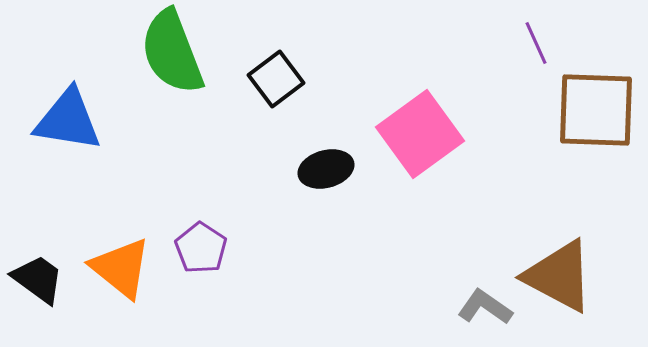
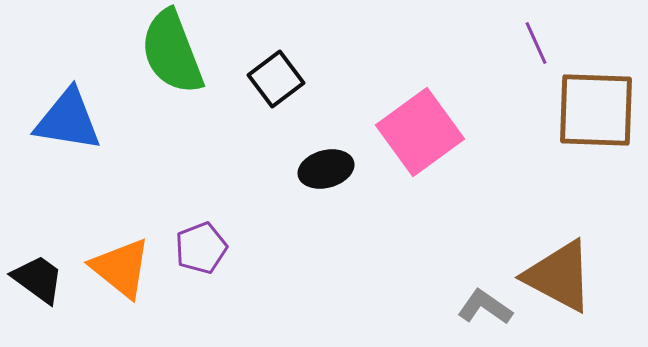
pink square: moved 2 px up
purple pentagon: rotated 18 degrees clockwise
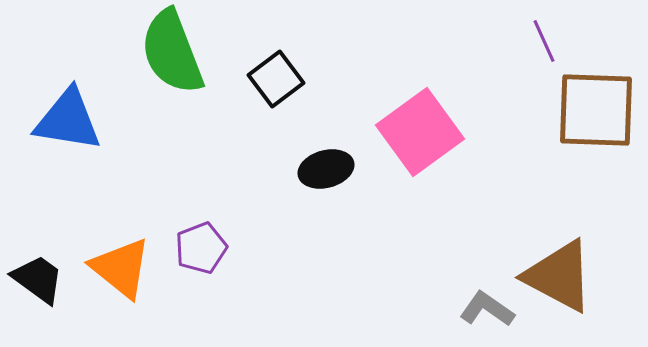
purple line: moved 8 px right, 2 px up
gray L-shape: moved 2 px right, 2 px down
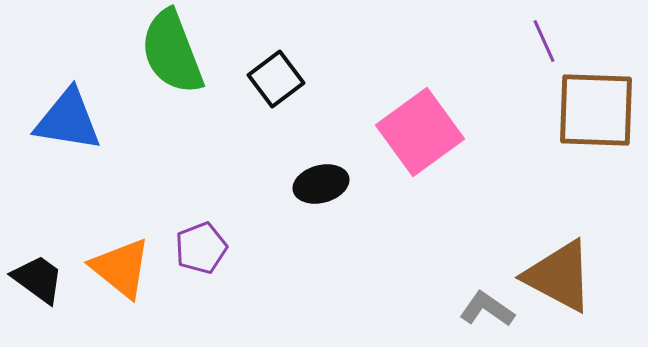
black ellipse: moved 5 px left, 15 px down
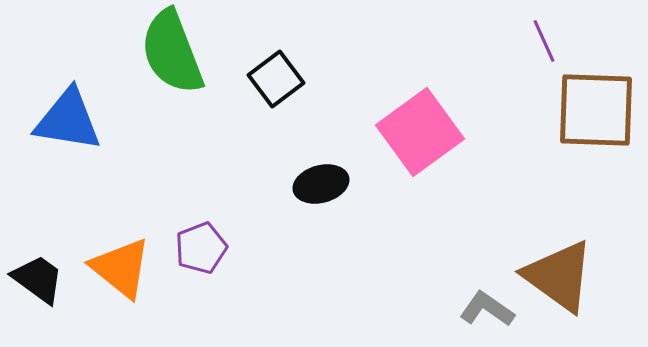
brown triangle: rotated 8 degrees clockwise
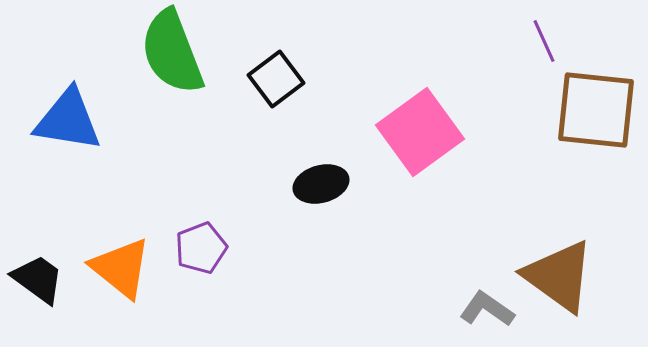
brown square: rotated 4 degrees clockwise
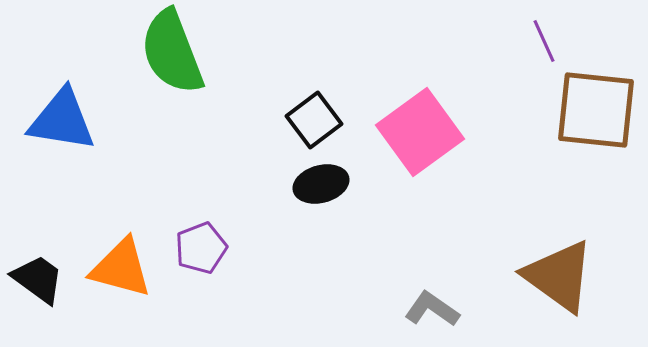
black square: moved 38 px right, 41 px down
blue triangle: moved 6 px left
orange triangle: rotated 24 degrees counterclockwise
gray L-shape: moved 55 px left
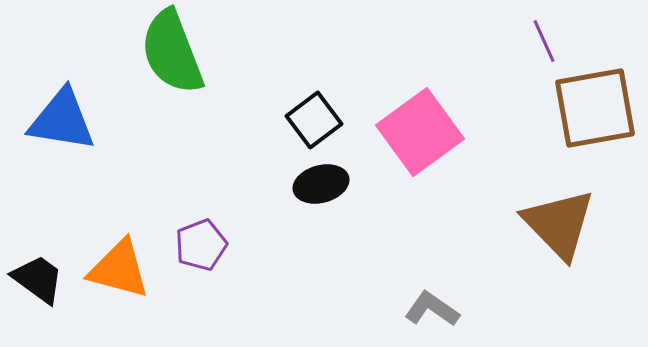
brown square: moved 1 px left, 2 px up; rotated 16 degrees counterclockwise
purple pentagon: moved 3 px up
orange triangle: moved 2 px left, 1 px down
brown triangle: moved 52 px up; rotated 10 degrees clockwise
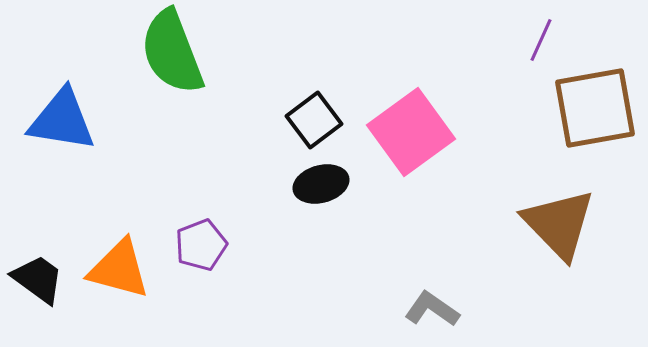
purple line: moved 3 px left, 1 px up; rotated 48 degrees clockwise
pink square: moved 9 px left
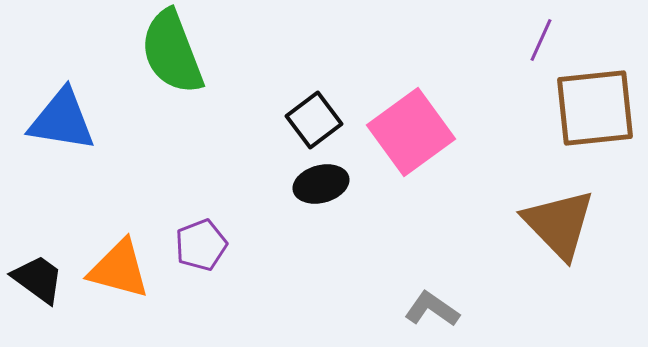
brown square: rotated 4 degrees clockwise
